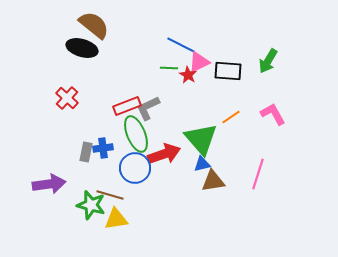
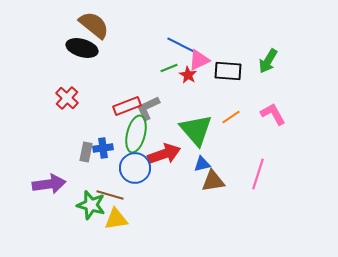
pink triangle: moved 2 px up
green line: rotated 24 degrees counterclockwise
green ellipse: rotated 36 degrees clockwise
green triangle: moved 5 px left, 9 px up
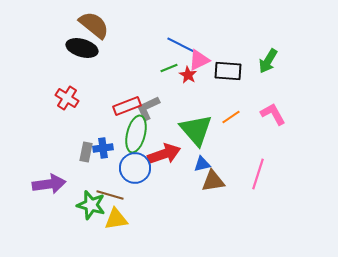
red cross: rotated 10 degrees counterclockwise
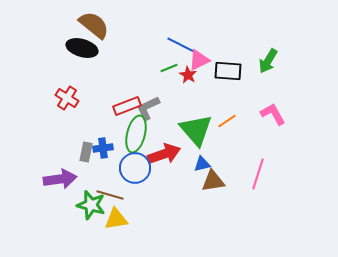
orange line: moved 4 px left, 4 px down
purple arrow: moved 11 px right, 5 px up
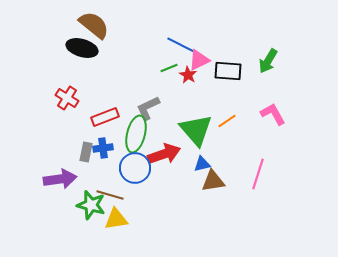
red rectangle: moved 22 px left, 11 px down
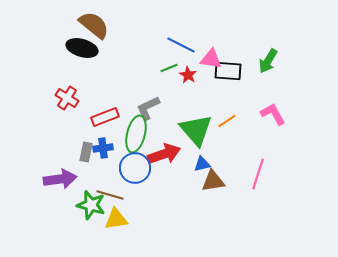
pink triangle: moved 12 px right, 1 px up; rotated 35 degrees clockwise
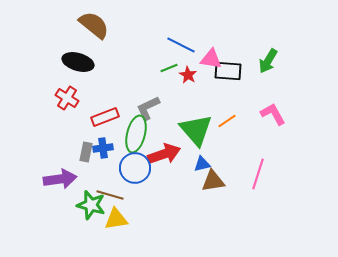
black ellipse: moved 4 px left, 14 px down
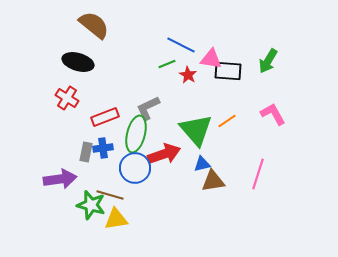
green line: moved 2 px left, 4 px up
